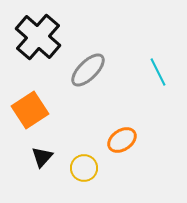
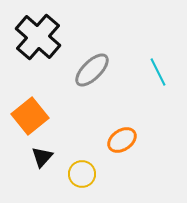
gray ellipse: moved 4 px right
orange square: moved 6 px down; rotated 6 degrees counterclockwise
yellow circle: moved 2 px left, 6 px down
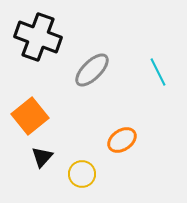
black cross: rotated 21 degrees counterclockwise
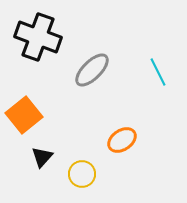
orange square: moved 6 px left, 1 px up
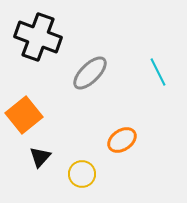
gray ellipse: moved 2 px left, 3 px down
black triangle: moved 2 px left
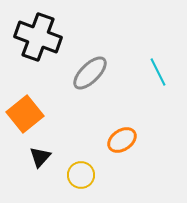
orange square: moved 1 px right, 1 px up
yellow circle: moved 1 px left, 1 px down
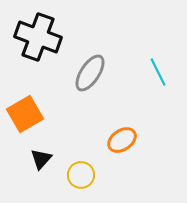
gray ellipse: rotated 12 degrees counterclockwise
orange square: rotated 9 degrees clockwise
black triangle: moved 1 px right, 2 px down
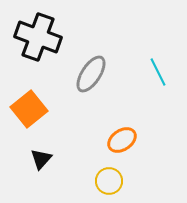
gray ellipse: moved 1 px right, 1 px down
orange square: moved 4 px right, 5 px up; rotated 9 degrees counterclockwise
yellow circle: moved 28 px right, 6 px down
